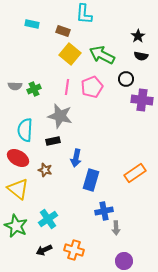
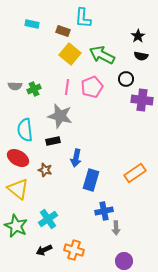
cyan L-shape: moved 1 px left, 4 px down
cyan semicircle: rotated 10 degrees counterclockwise
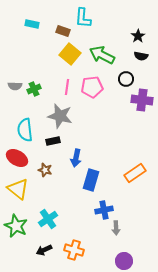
pink pentagon: rotated 15 degrees clockwise
red ellipse: moved 1 px left
blue cross: moved 1 px up
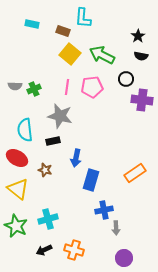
cyan cross: rotated 18 degrees clockwise
purple circle: moved 3 px up
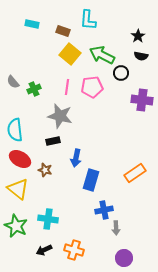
cyan L-shape: moved 5 px right, 2 px down
black circle: moved 5 px left, 6 px up
gray semicircle: moved 2 px left, 4 px up; rotated 48 degrees clockwise
cyan semicircle: moved 10 px left
red ellipse: moved 3 px right, 1 px down
cyan cross: rotated 24 degrees clockwise
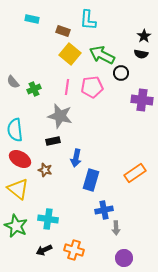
cyan rectangle: moved 5 px up
black star: moved 6 px right
black semicircle: moved 2 px up
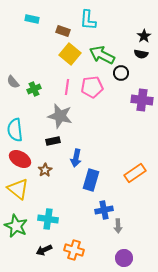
brown star: rotated 24 degrees clockwise
gray arrow: moved 2 px right, 2 px up
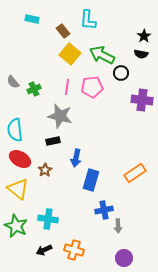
brown rectangle: rotated 32 degrees clockwise
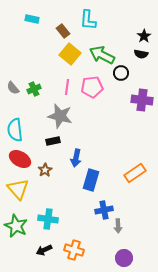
gray semicircle: moved 6 px down
yellow triangle: rotated 10 degrees clockwise
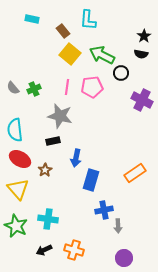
purple cross: rotated 20 degrees clockwise
